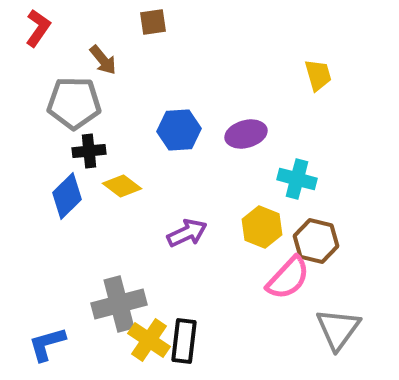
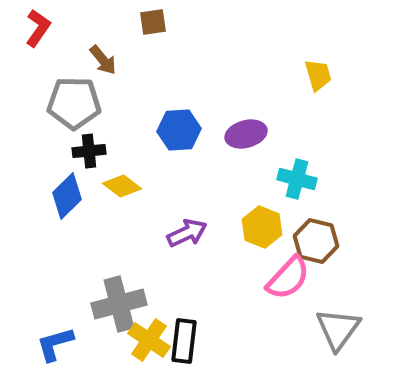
blue L-shape: moved 8 px right
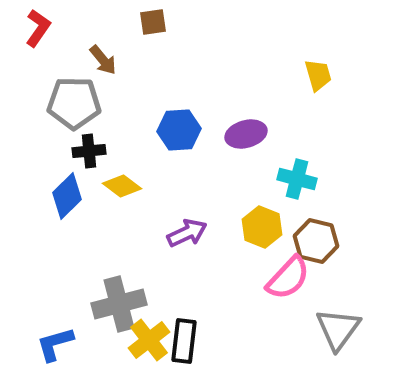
yellow cross: rotated 18 degrees clockwise
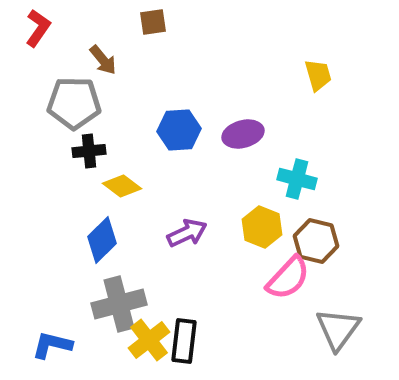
purple ellipse: moved 3 px left
blue diamond: moved 35 px right, 44 px down
blue L-shape: moved 3 px left, 1 px down; rotated 30 degrees clockwise
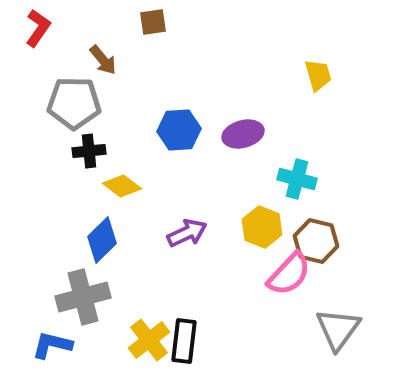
pink semicircle: moved 1 px right, 4 px up
gray cross: moved 36 px left, 7 px up
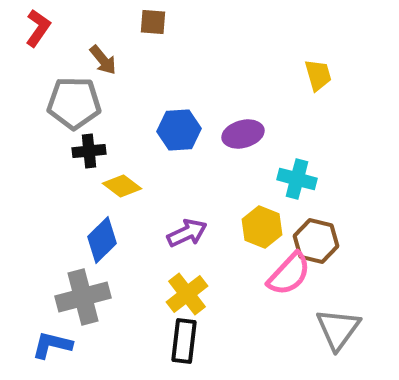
brown square: rotated 12 degrees clockwise
yellow cross: moved 38 px right, 46 px up
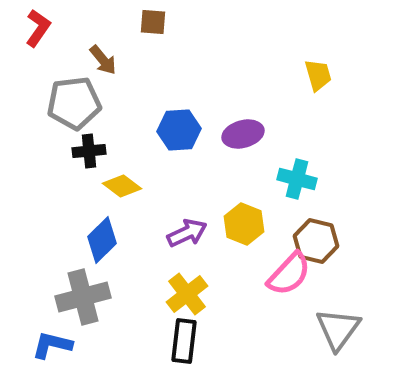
gray pentagon: rotated 8 degrees counterclockwise
yellow hexagon: moved 18 px left, 3 px up
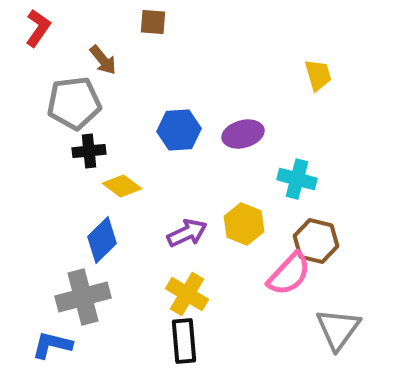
yellow cross: rotated 21 degrees counterclockwise
black rectangle: rotated 12 degrees counterclockwise
